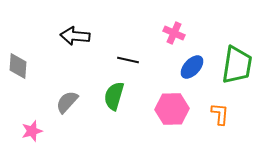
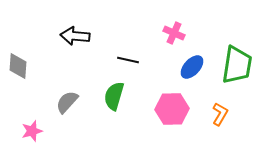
orange L-shape: rotated 25 degrees clockwise
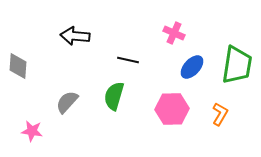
pink star: rotated 25 degrees clockwise
